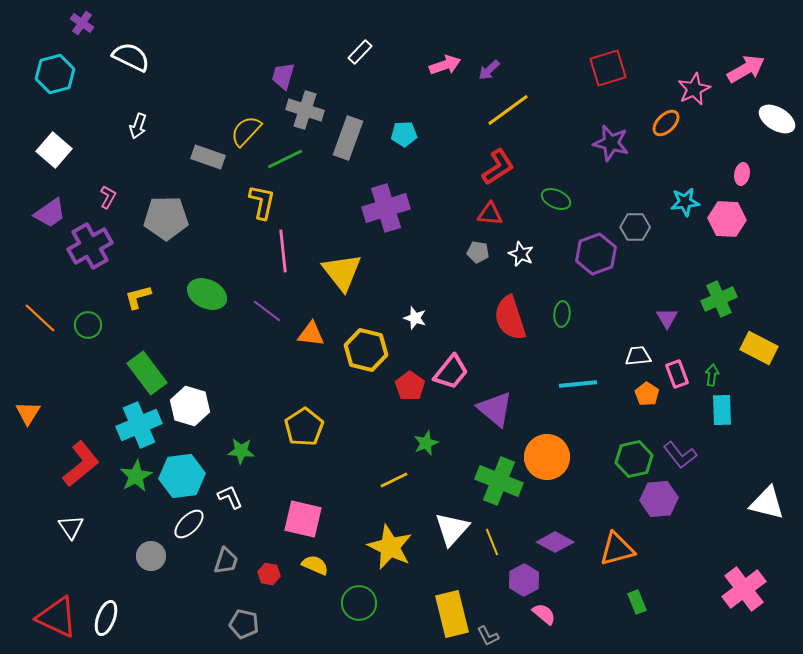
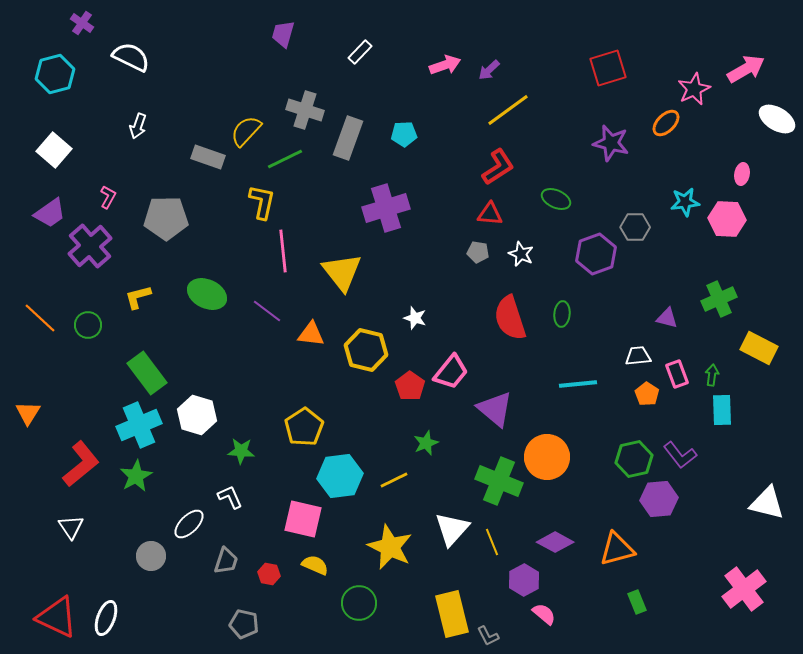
purple trapezoid at (283, 76): moved 42 px up
purple cross at (90, 246): rotated 12 degrees counterclockwise
purple triangle at (667, 318): rotated 45 degrees counterclockwise
white hexagon at (190, 406): moved 7 px right, 9 px down
cyan hexagon at (182, 476): moved 158 px right
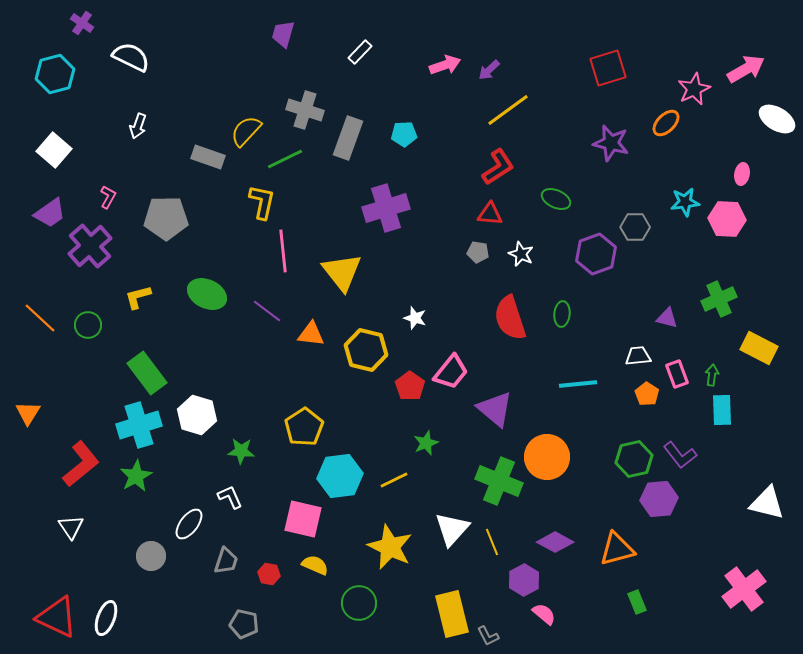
cyan cross at (139, 425): rotated 6 degrees clockwise
white ellipse at (189, 524): rotated 8 degrees counterclockwise
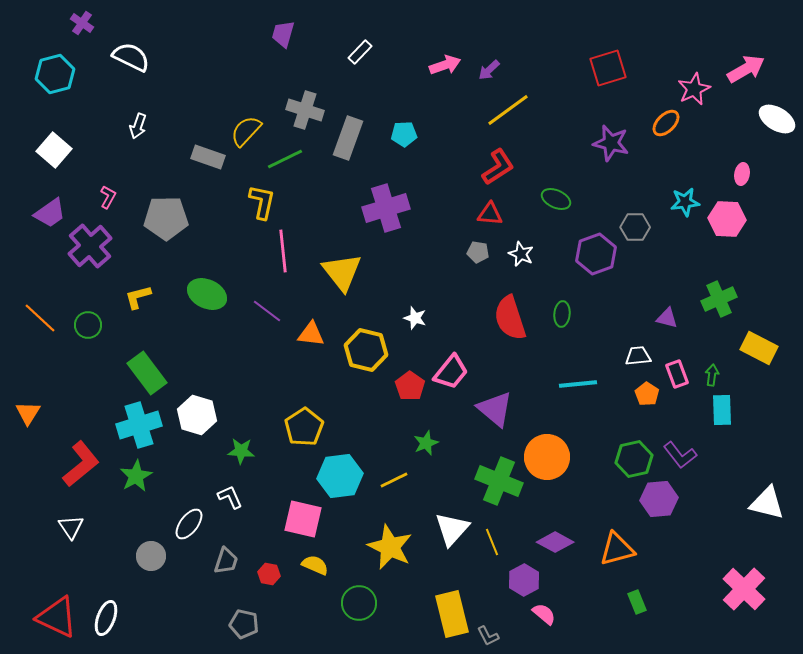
pink cross at (744, 589): rotated 9 degrees counterclockwise
